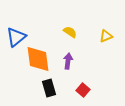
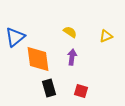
blue triangle: moved 1 px left
purple arrow: moved 4 px right, 4 px up
red square: moved 2 px left, 1 px down; rotated 24 degrees counterclockwise
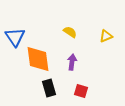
blue triangle: rotated 25 degrees counterclockwise
purple arrow: moved 5 px down
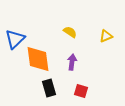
blue triangle: moved 2 px down; rotated 20 degrees clockwise
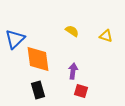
yellow semicircle: moved 2 px right, 1 px up
yellow triangle: rotated 40 degrees clockwise
purple arrow: moved 1 px right, 9 px down
black rectangle: moved 11 px left, 2 px down
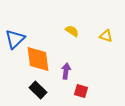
purple arrow: moved 7 px left
black rectangle: rotated 30 degrees counterclockwise
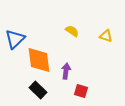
orange diamond: moved 1 px right, 1 px down
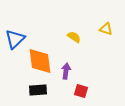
yellow semicircle: moved 2 px right, 6 px down
yellow triangle: moved 7 px up
orange diamond: moved 1 px right, 1 px down
black rectangle: rotated 48 degrees counterclockwise
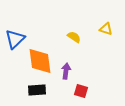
black rectangle: moved 1 px left
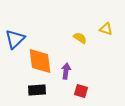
yellow semicircle: moved 6 px right, 1 px down
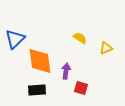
yellow triangle: moved 19 px down; rotated 40 degrees counterclockwise
red square: moved 3 px up
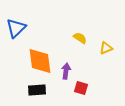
blue triangle: moved 1 px right, 11 px up
